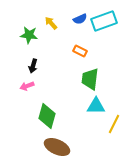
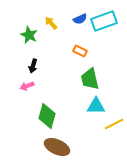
green star: rotated 18 degrees clockwise
green trapezoid: rotated 20 degrees counterclockwise
yellow line: rotated 36 degrees clockwise
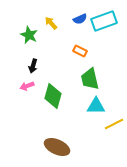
green diamond: moved 6 px right, 20 px up
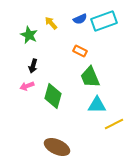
green trapezoid: moved 2 px up; rotated 10 degrees counterclockwise
cyan triangle: moved 1 px right, 1 px up
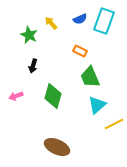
cyan rectangle: rotated 50 degrees counterclockwise
pink arrow: moved 11 px left, 10 px down
cyan triangle: rotated 42 degrees counterclockwise
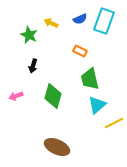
yellow arrow: rotated 24 degrees counterclockwise
green trapezoid: moved 2 px down; rotated 10 degrees clockwise
yellow line: moved 1 px up
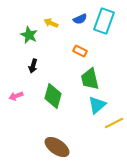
brown ellipse: rotated 10 degrees clockwise
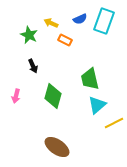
orange rectangle: moved 15 px left, 11 px up
black arrow: rotated 40 degrees counterclockwise
pink arrow: rotated 56 degrees counterclockwise
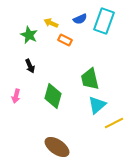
black arrow: moved 3 px left
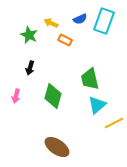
black arrow: moved 2 px down; rotated 40 degrees clockwise
